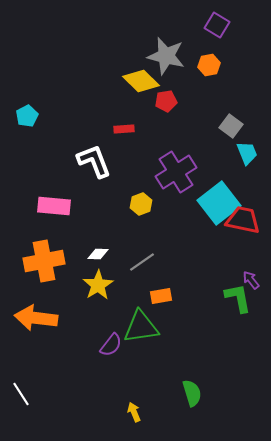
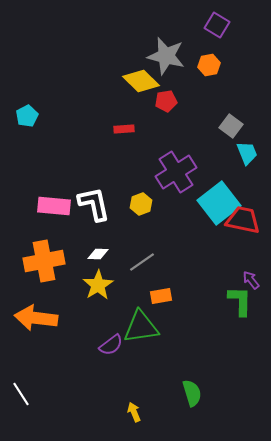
white L-shape: moved 43 px down; rotated 9 degrees clockwise
green L-shape: moved 2 px right, 3 px down; rotated 12 degrees clockwise
purple semicircle: rotated 15 degrees clockwise
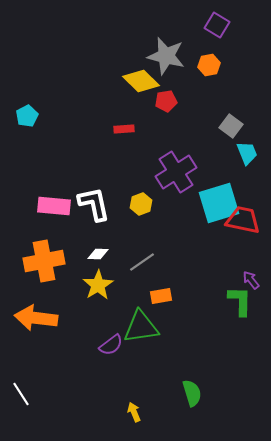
cyan square: rotated 21 degrees clockwise
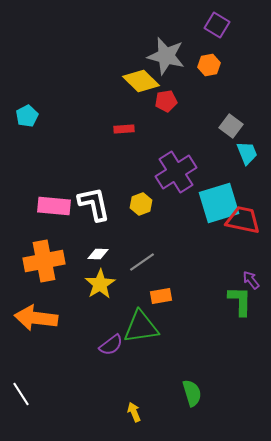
yellow star: moved 2 px right, 1 px up
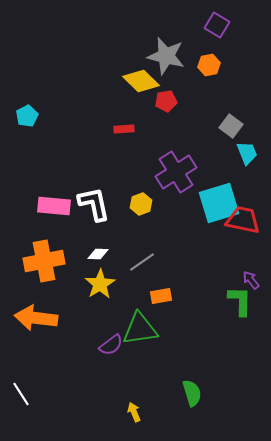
green triangle: moved 1 px left, 2 px down
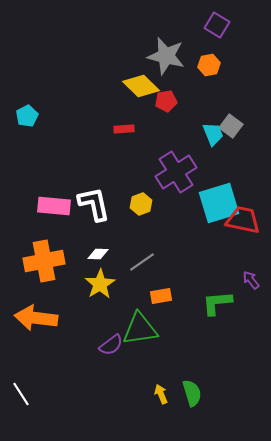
yellow diamond: moved 5 px down
cyan trapezoid: moved 34 px left, 19 px up
green L-shape: moved 23 px left, 2 px down; rotated 96 degrees counterclockwise
yellow arrow: moved 27 px right, 18 px up
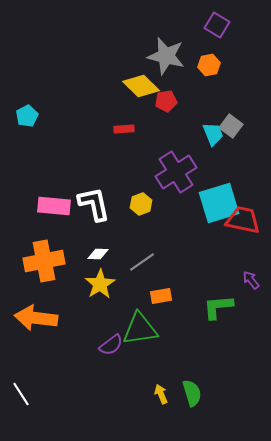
green L-shape: moved 1 px right, 4 px down
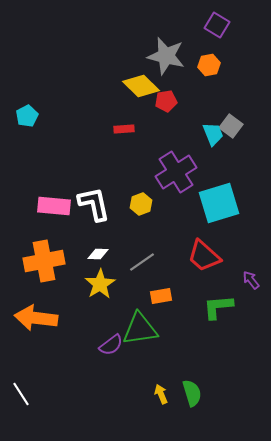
red trapezoid: moved 39 px left, 36 px down; rotated 150 degrees counterclockwise
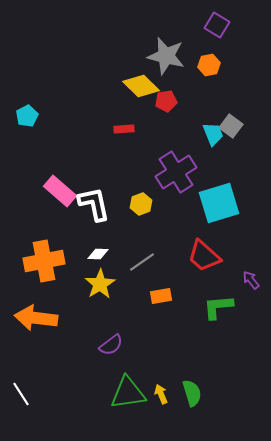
pink rectangle: moved 6 px right, 15 px up; rotated 36 degrees clockwise
green triangle: moved 12 px left, 64 px down
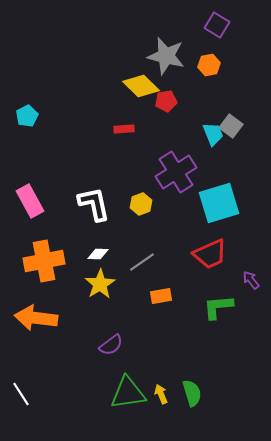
pink rectangle: moved 30 px left, 10 px down; rotated 20 degrees clockwise
red trapezoid: moved 6 px right, 2 px up; rotated 66 degrees counterclockwise
